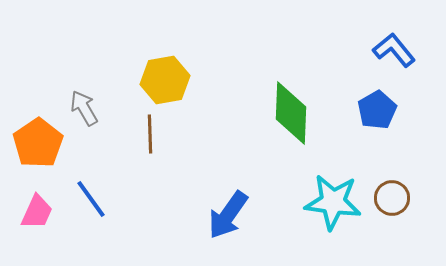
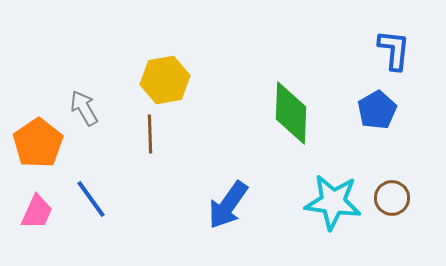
blue L-shape: rotated 45 degrees clockwise
blue arrow: moved 10 px up
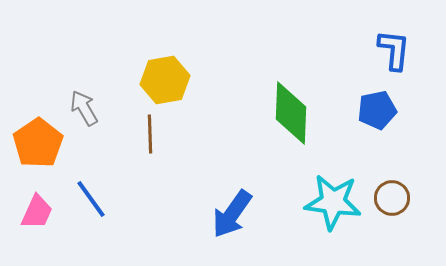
blue pentagon: rotated 18 degrees clockwise
blue arrow: moved 4 px right, 9 px down
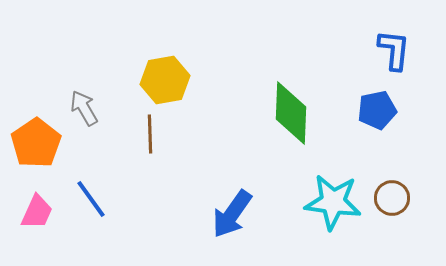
orange pentagon: moved 2 px left
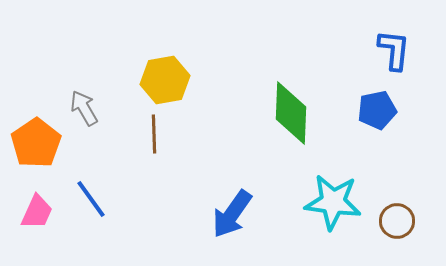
brown line: moved 4 px right
brown circle: moved 5 px right, 23 px down
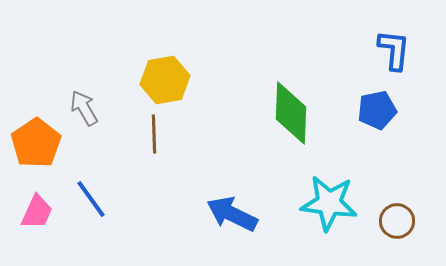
cyan star: moved 4 px left, 1 px down
blue arrow: rotated 81 degrees clockwise
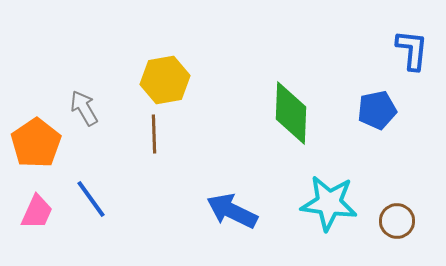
blue L-shape: moved 18 px right
blue arrow: moved 3 px up
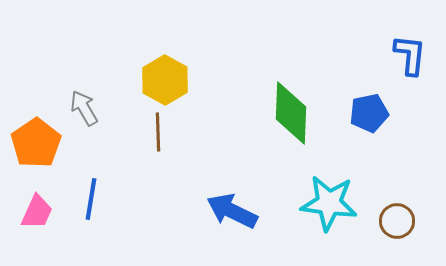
blue L-shape: moved 2 px left, 5 px down
yellow hexagon: rotated 21 degrees counterclockwise
blue pentagon: moved 8 px left, 3 px down
brown line: moved 4 px right, 2 px up
blue line: rotated 45 degrees clockwise
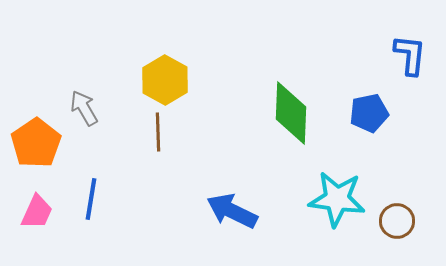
cyan star: moved 8 px right, 4 px up
